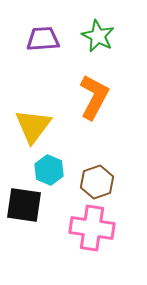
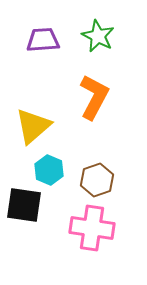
purple trapezoid: moved 1 px down
yellow triangle: rotated 12 degrees clockwise
brown hexagon: moved 2 px up
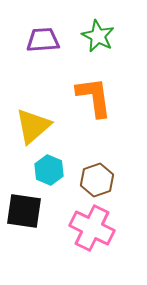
orange L-shape: rotated 36 degrees counterclockwise
black square: moved 6 px down
pink cross: rotated 18 degrees clockwise
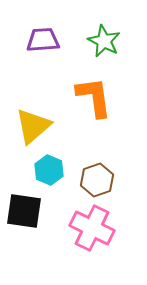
green star: moved 6 px right, 5 px down
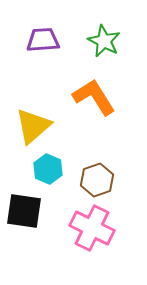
orange L-shape: rotated 24 degrees counterclockwise
cyan hexagon: moved 1 px left, 1 px up
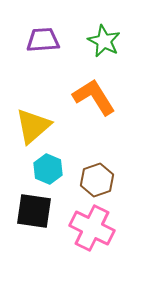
black square: moved 10 px right
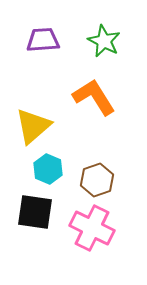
black square: moved 1 px right, 1 px down
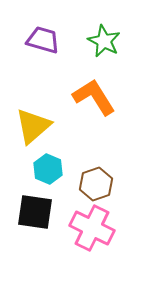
purple trapezoid: rotated 20 degrees clockwise
brown hexagon: moved 1 px left, 4 px down
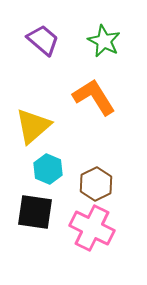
purple trapezoid: rotated 24 degrees clockwise
brown hexagon: rotated 8 degrees counterclockwise
